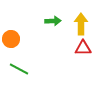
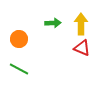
green arrow: moved 2 px down
orange circle: moved 8 px right
red triangle: moved 1 px left; rotated 24 degrees clockwise
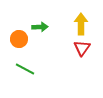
green arrow: moved 13 px left, 4 px down
red triangle: rotated 42 degrees clockwise
green line: moved 6 px right
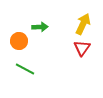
yellow arrow: moved 2 px right; rotated 25 degrees clockwise
orange circle: moved 2 px down
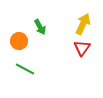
green arrow: rotated 63 degrees clockwise
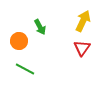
yellow arrow: moved 3 px up
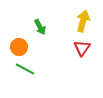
yellow arrow: rotated 10 degrees counterclockwise
orange circle: moved 6 px down
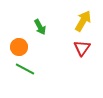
yellow arrow: rotated 15 degrees clockwise
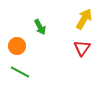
yellow arrow: moved 1 px right, 2 px up
orange circle: moved 2 px left, 1 px up
green line: moved 5 px left, 3 px down
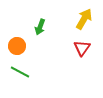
green arrow: rotated 49 degrees clockwise
